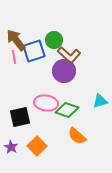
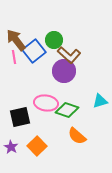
blue square: rotated 20 degrees counterclockwise
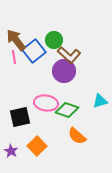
purple star: moved 4 px down
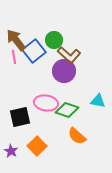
cyan triangle: moved 2 px left; rotated 28 degrees clockwise
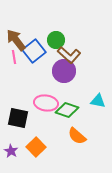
green circle: moved 2 px right
black square: moved 2 px left, 1 px down; rotated 25 degrees clockwise
orange square: moved 1 px left, 1 px down
